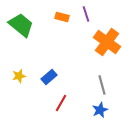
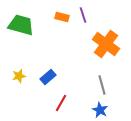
purple line: moved 3 px left, 1 px down
green trapezoid: rotated 24 degrees counterclockwise
orange cross: moved 1 px left, 2 px down
blue rectangle: moved 1 px left
blue star: rotated 21 degrees counterclockwise
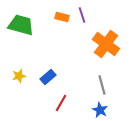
purple line: moved 1 px left
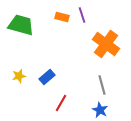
blue rectangle: moved 1 px left
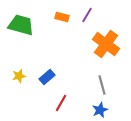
purple line: moved 5 px right; rotated 49 degrees clockwise
blue star: rotated 21 degrees clockwise
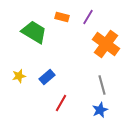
purple line: moved 1 px right, 2 px down
green trapezoid: moved 13 px right, 7 px down; rotated 16 degrees clockwise
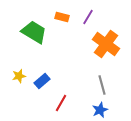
blue rectangle: moved 5 px left, 4 px down
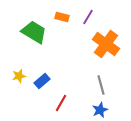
gray line: moved 1 px left
